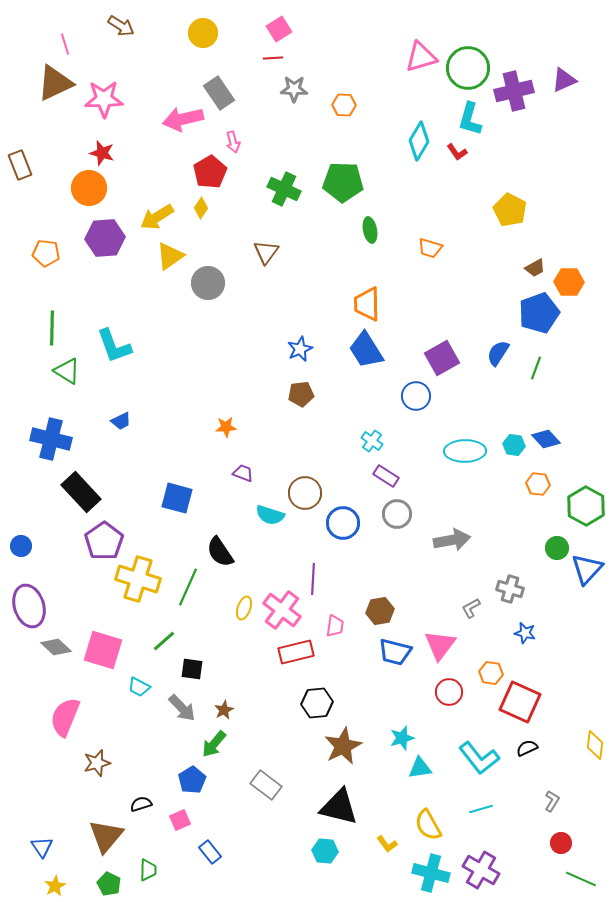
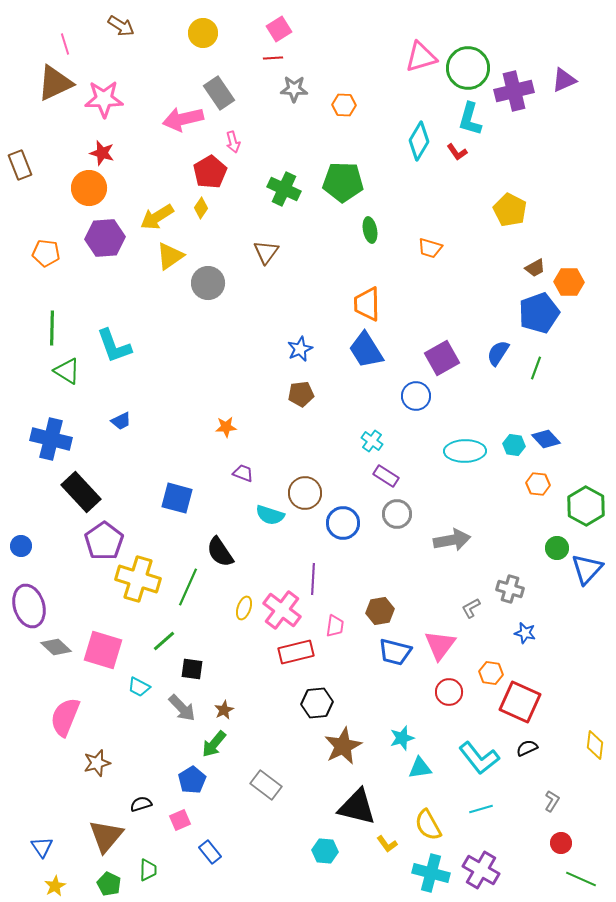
black triangle at (339, 807): moved 18 px right
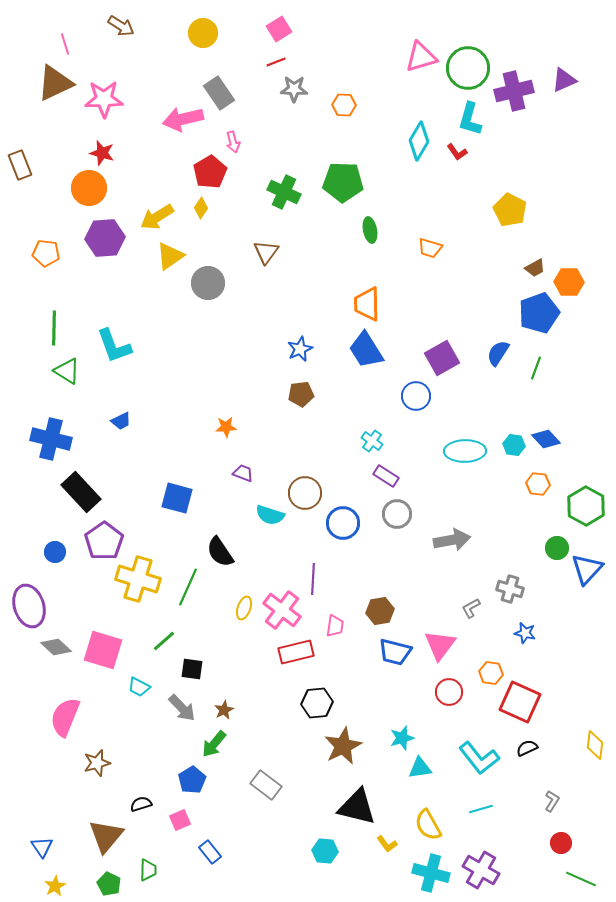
red line at (273, 58): moved 3 px right, 4 px down; rotated 18 degrees counterclockwise
green cross at (284, 189): moved 3 px down
green line at (52, 328): moved 2 px right
blue circle at (21, 546): moved 34 px right, 6 px down
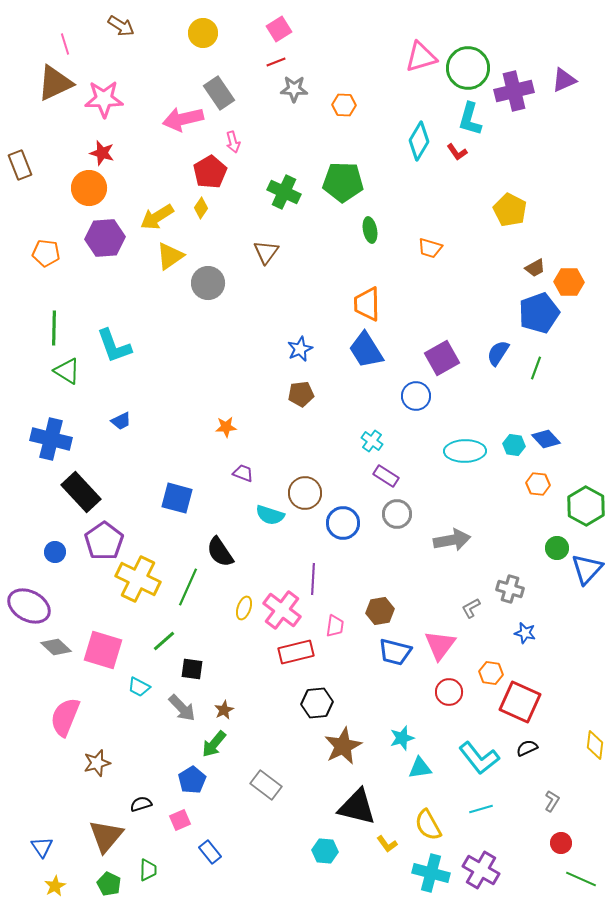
yellow cross at (138, 579): rotated 9 degrees clockwise
purple ellipse at (29, 606): rotated 45 degrees counterclockwise
